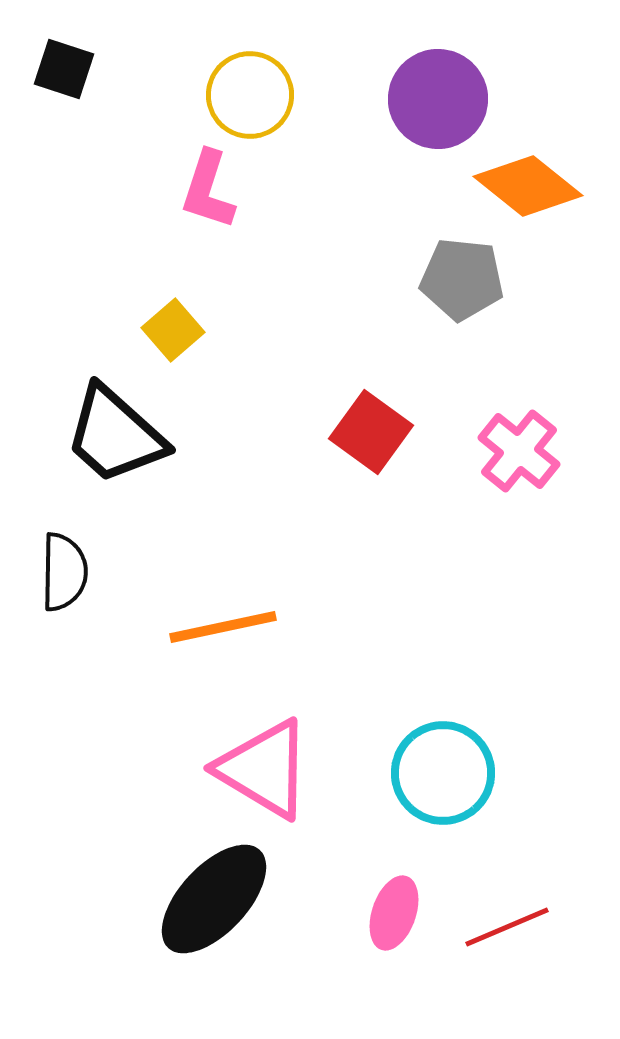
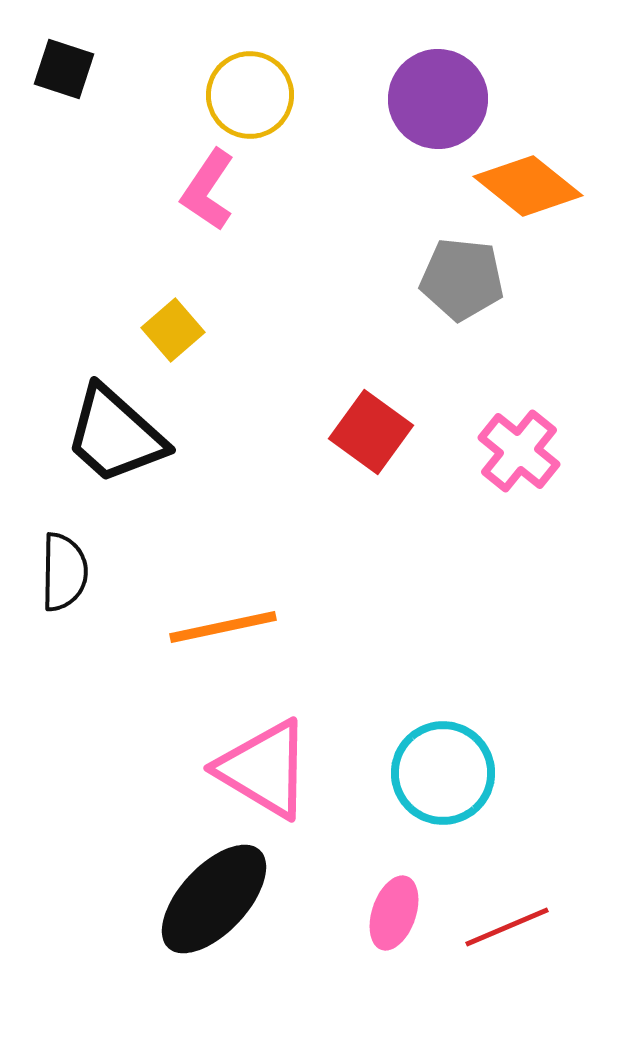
pink L-shape: rotated 16 degrees clockwise
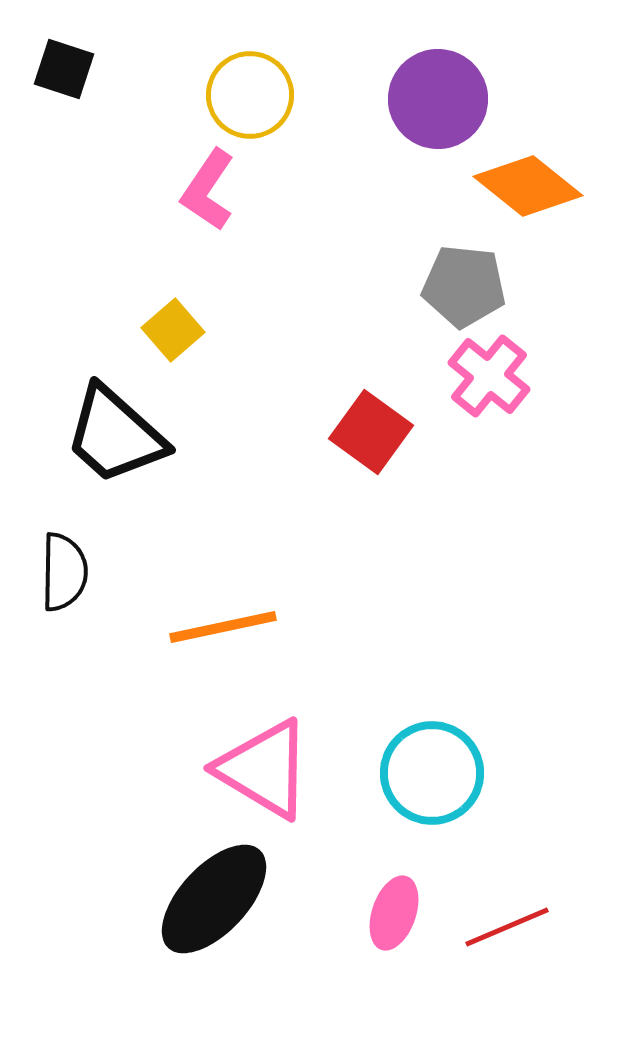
gray pentagon: moved 2 px right, 7 px down
pink cross: moved 30 px left, 75 px up
cyan circle: moved 11 px left
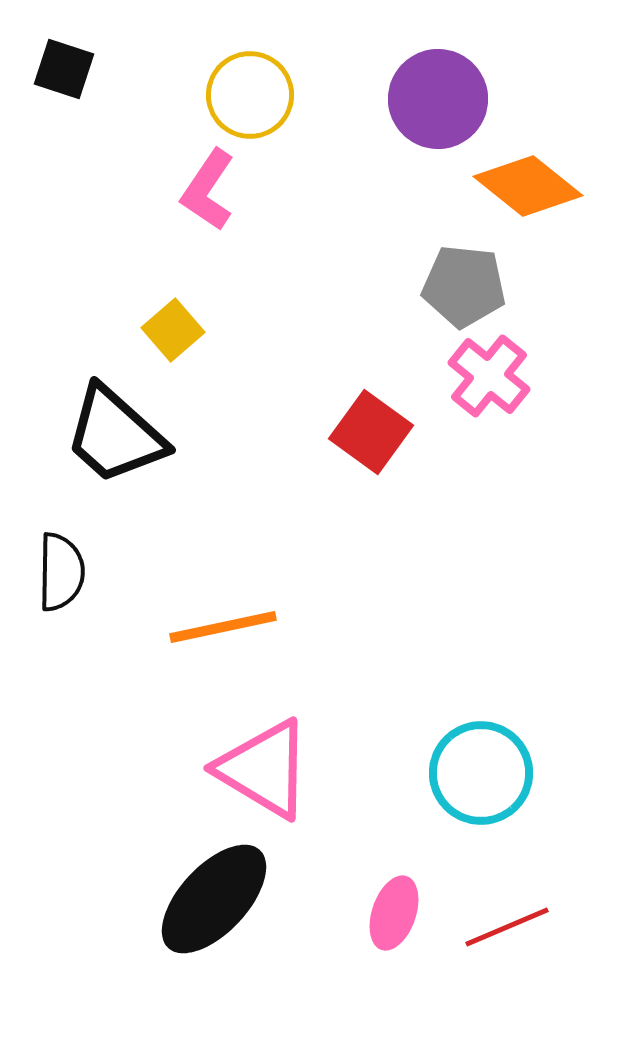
black semicircle: moved 3 px left
cyan circle: moved 49 px right
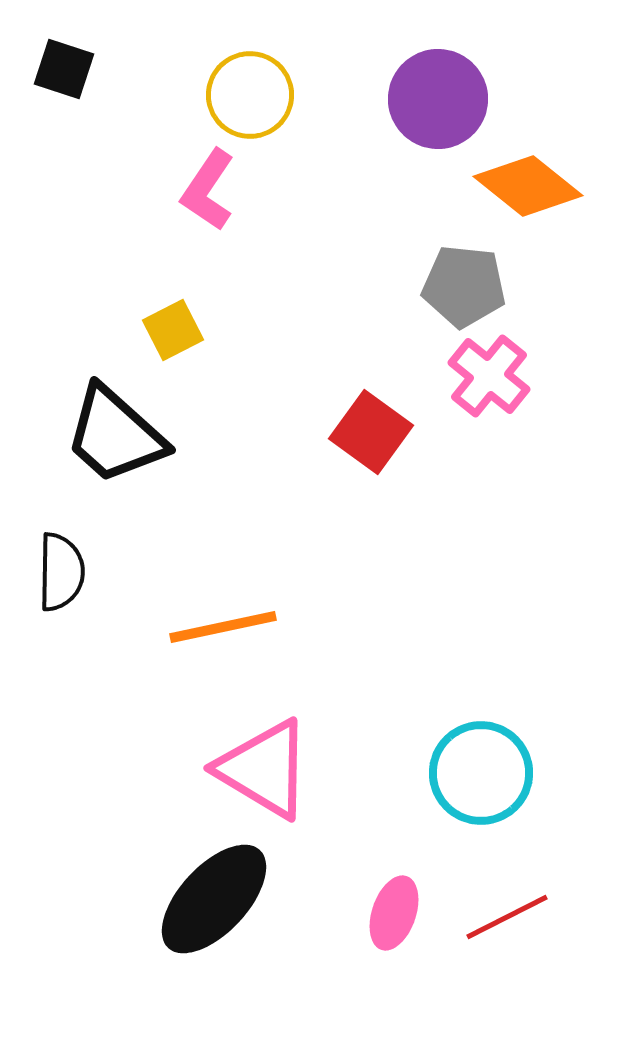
yellow square: rotated 14 degrees clockwise
red line: moved 10 px up; rotated 4 degrees counterclockwise
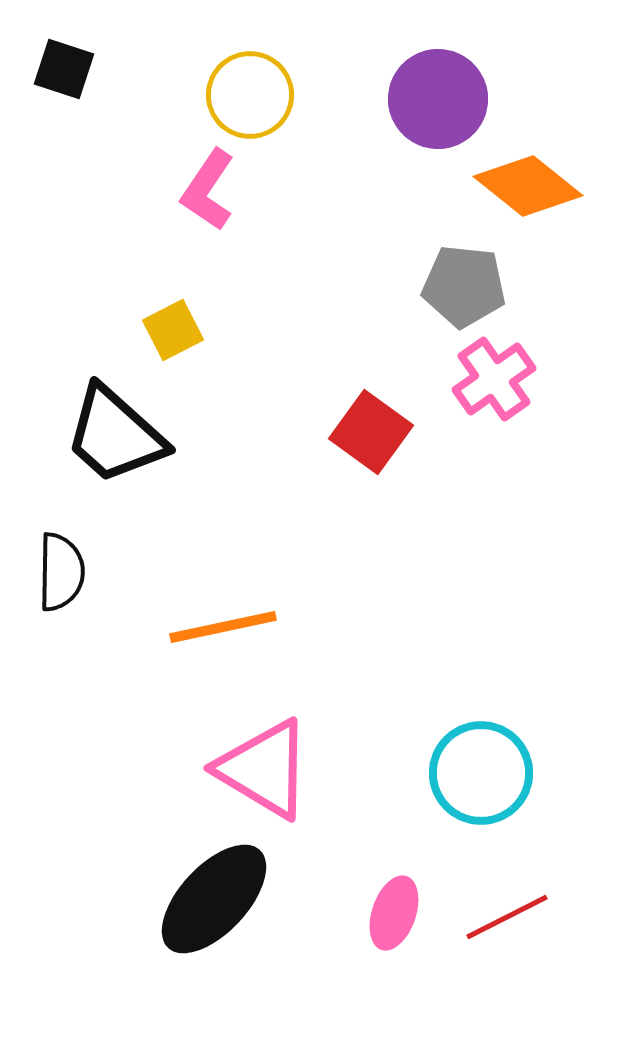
pink cross: moved 5 px right, 3 px down; rotated 16 degrees clockwise
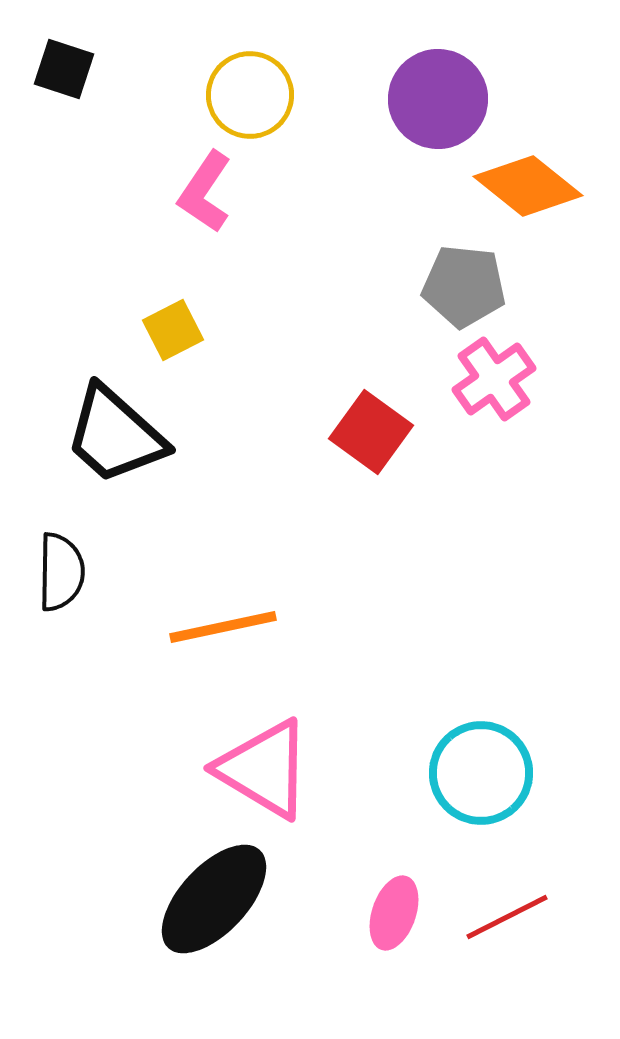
pink L-shape: moved 3 px left, 2 px down
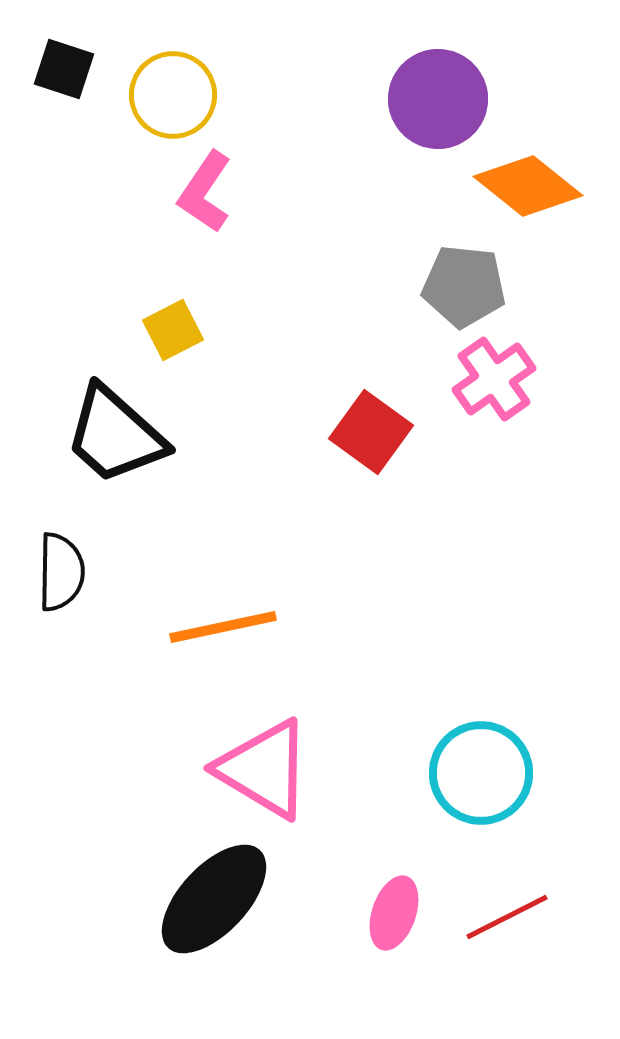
yellow circle: moved 77 px left
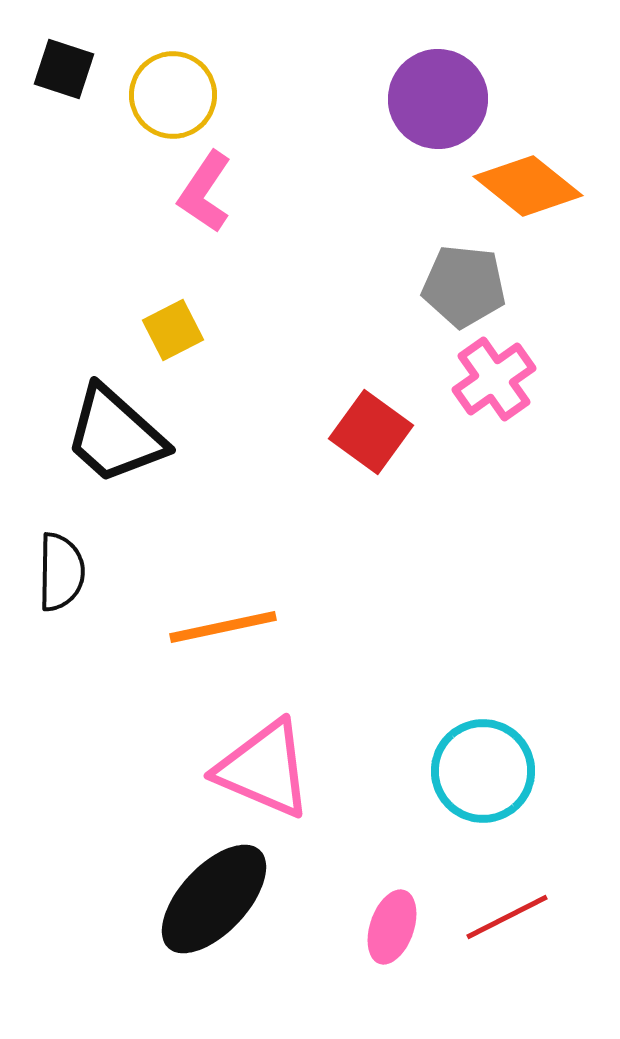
pink triangle: rotated 8 degrees counterclockwise
cyan circle: moved 2 px right, 2 px up
pink ellipse: moved 2 px left, 14 px down
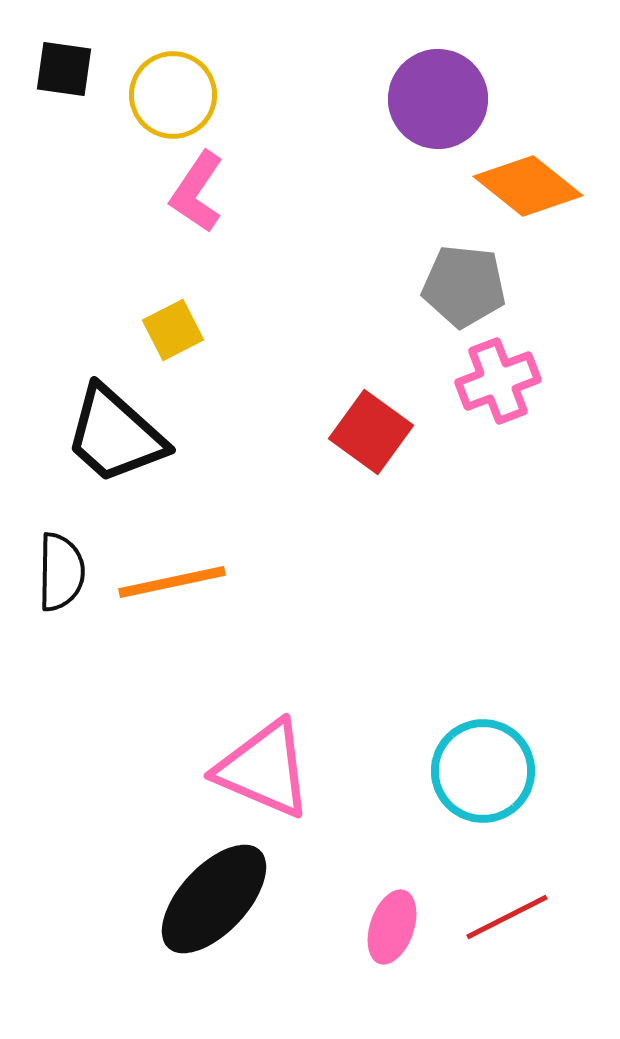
black square: rotated 10 degrees counterclockwise
pink L-shape: moved 8 px left
pink cross: moved 4 px right, 2 px down; rotated 14 degrees clockwise
orange line: moved 51 px left, 45 px up
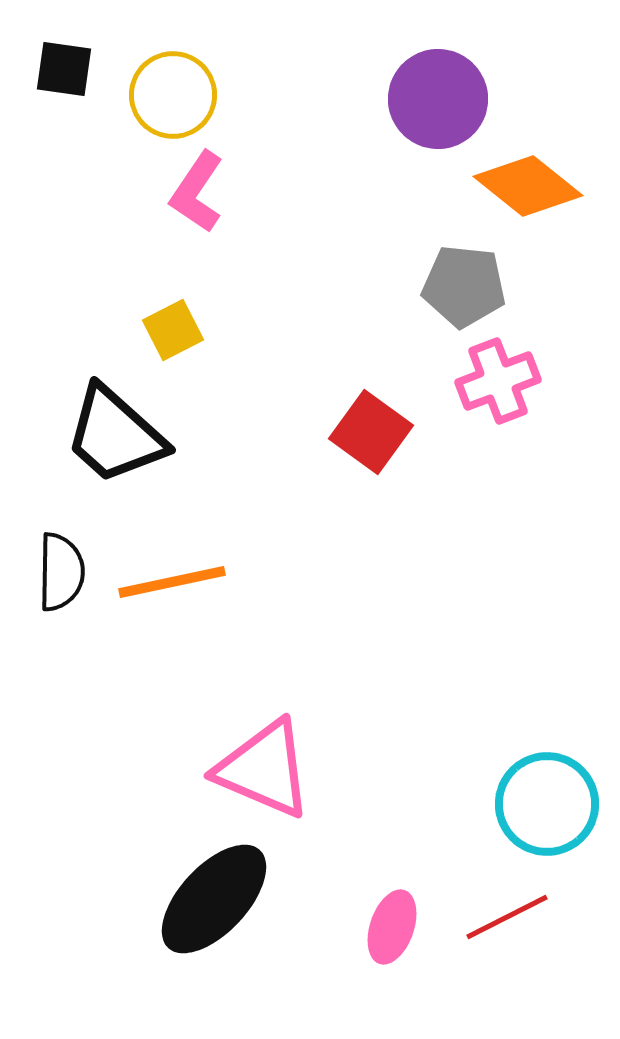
cyan circle: moved 64 px right, 33 px down
